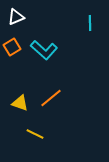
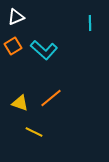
orange square: moved 1 px right, 1 px up
yellow line: moved 1 px left, 2 px up
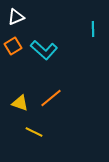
cyan line: moved 3 px right, 6 px down
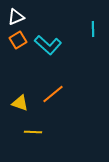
orange square: moved 5 px right, 6 px up
cyan L-shape: moved 4 px right, 5 px up
orange line: moved 2 px right, 4 px up
yellow line: moved 1 px left; rotated 24 degrees counterclockwise
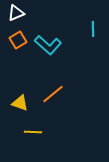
white triangle: moved 4 px up
